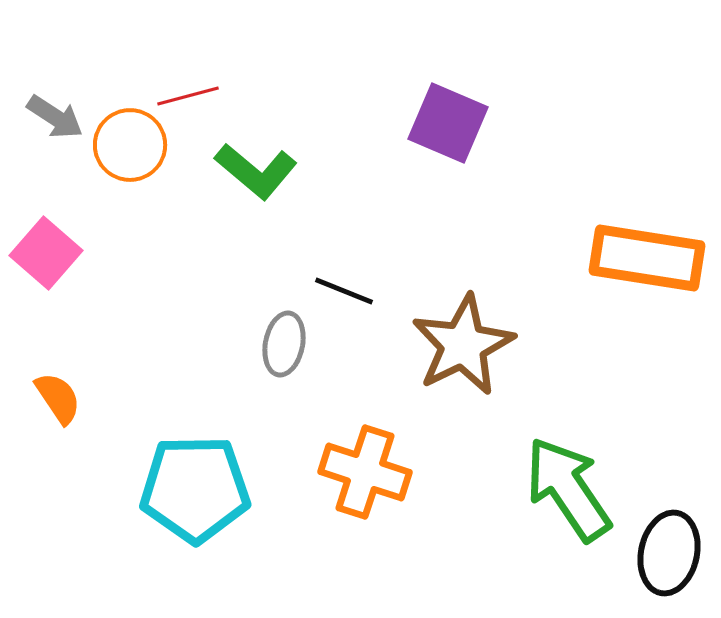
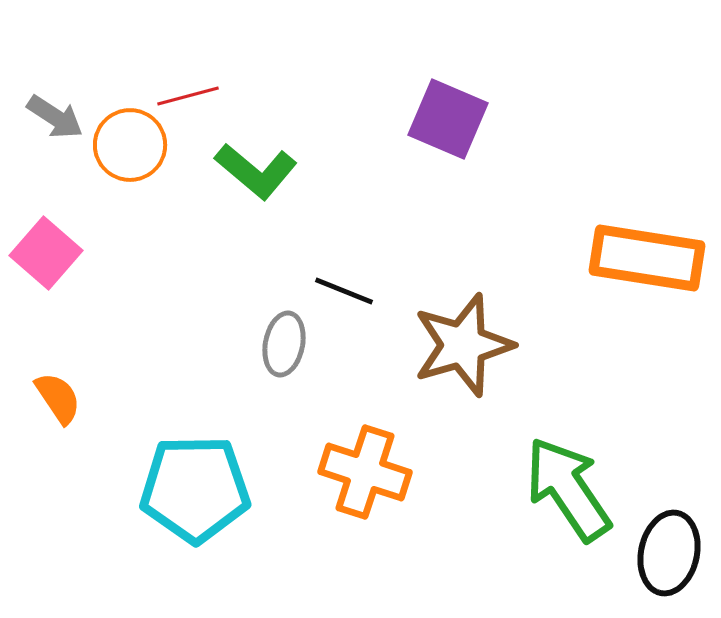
purple square: moved 4 px up
brown star: rotated 10 degrees clockwise
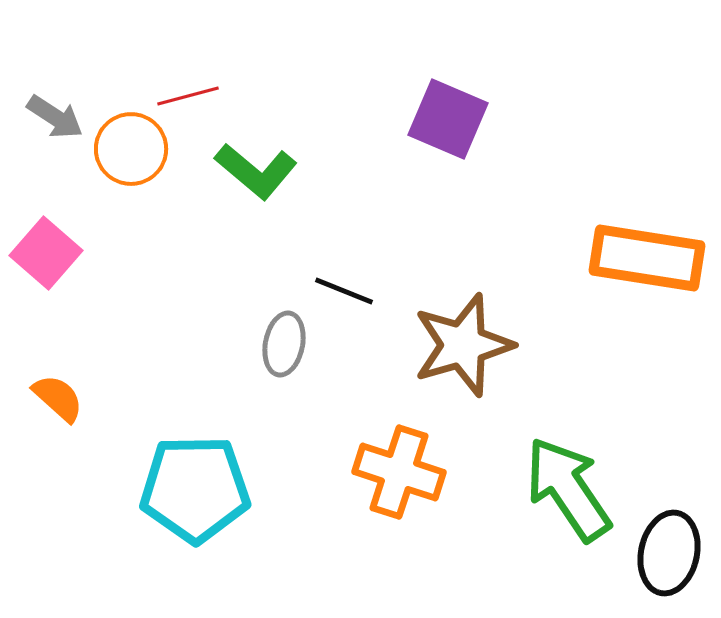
orange circle: moved 1 px right, 4 px down
orange semicircle: rotated 14 degrees counterclockwise
orange cross: moved 34 px right
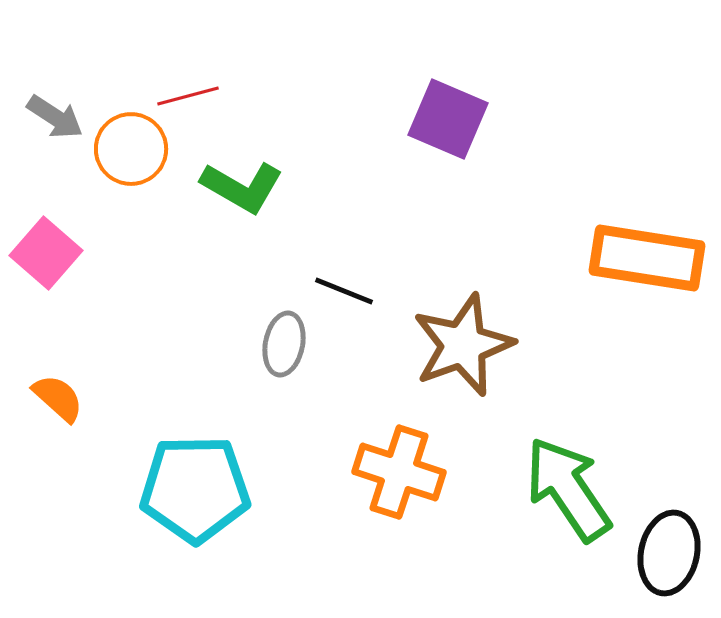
green L-shape: moved 14 px left, 16 px down; rotated 10 degrees counterclockwise
brown star: rotated 4 degrees counterclockwise
